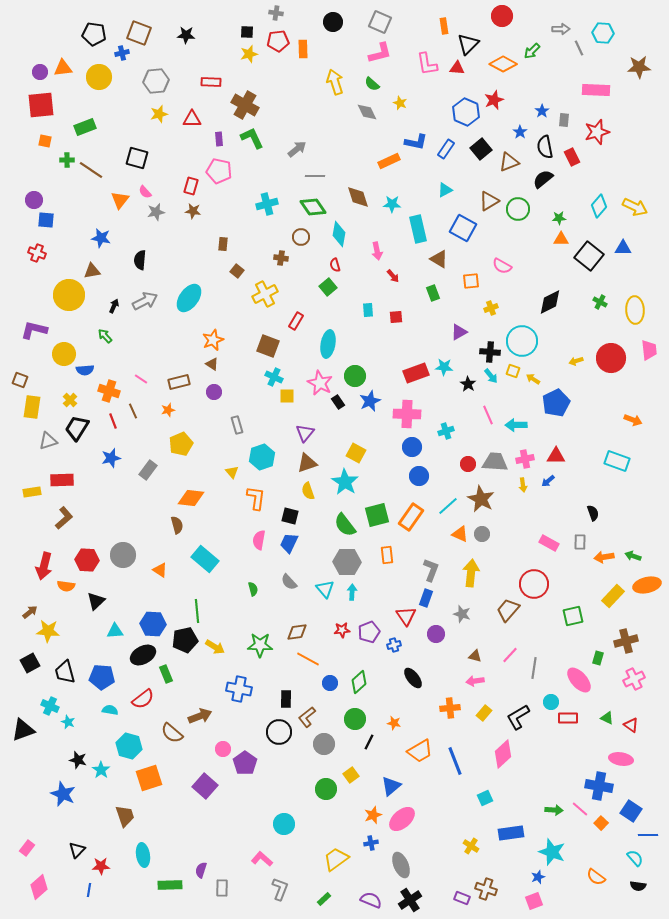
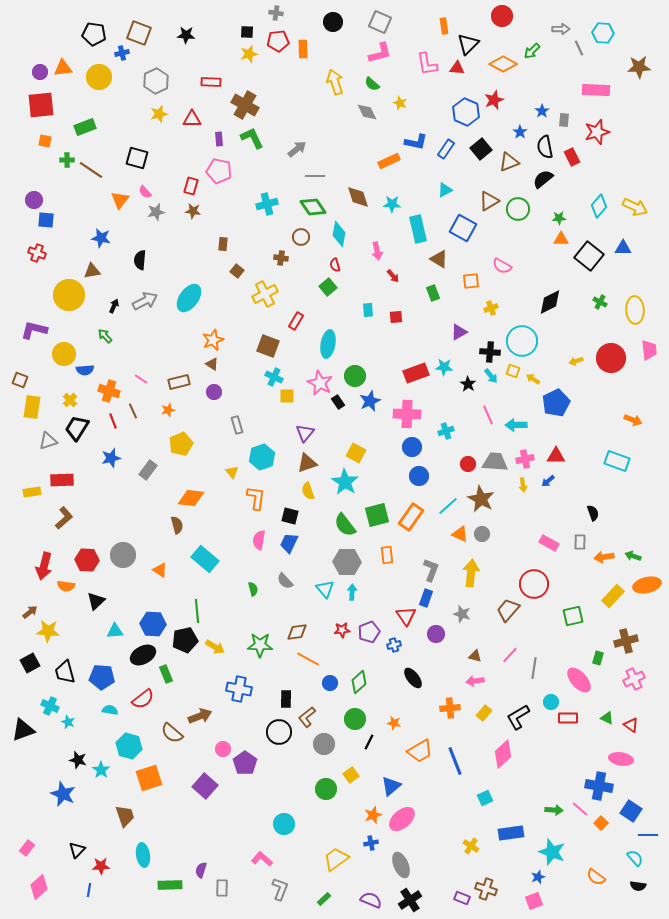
gray hexagon at (156, 81): rotated 20 degrees counterclockwise
gray semicircle at (289, 582): moved 4 px left, 1 px up
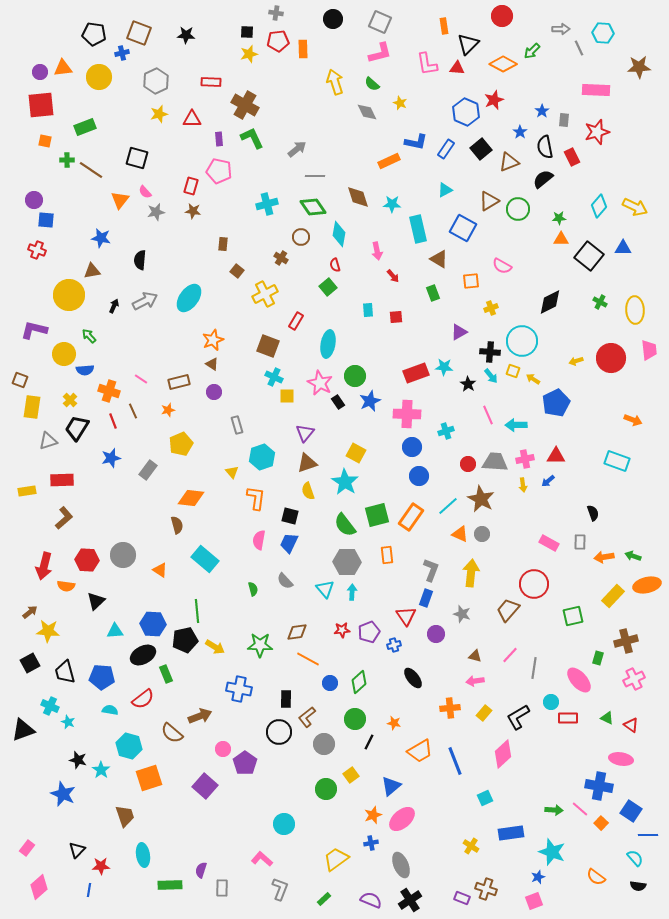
black circle at (333, 22): moved 3 px up
red cross at (37, 253): moved 3 px up
brown cross at (281, 258): rotated 24 degrees clockwise
green arrow at (105, 336): moved 16 px left
yellow rectangle at (32, 492): moved 5 px left, 1 px up
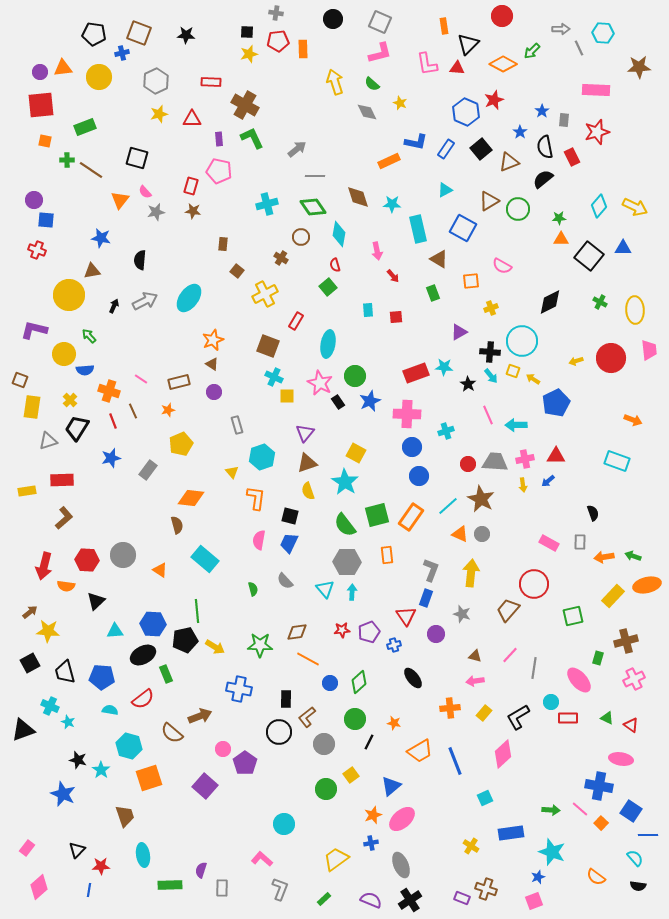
green arrow at (554, 810): moved 3 px left
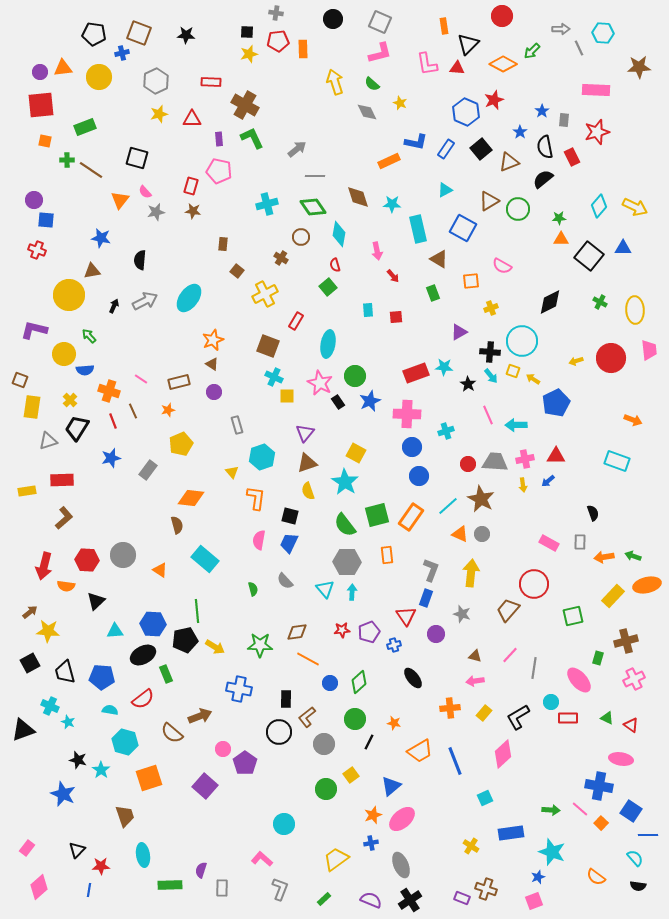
cyan hexagon at (129, 746): moved 4 px left, 4 px up
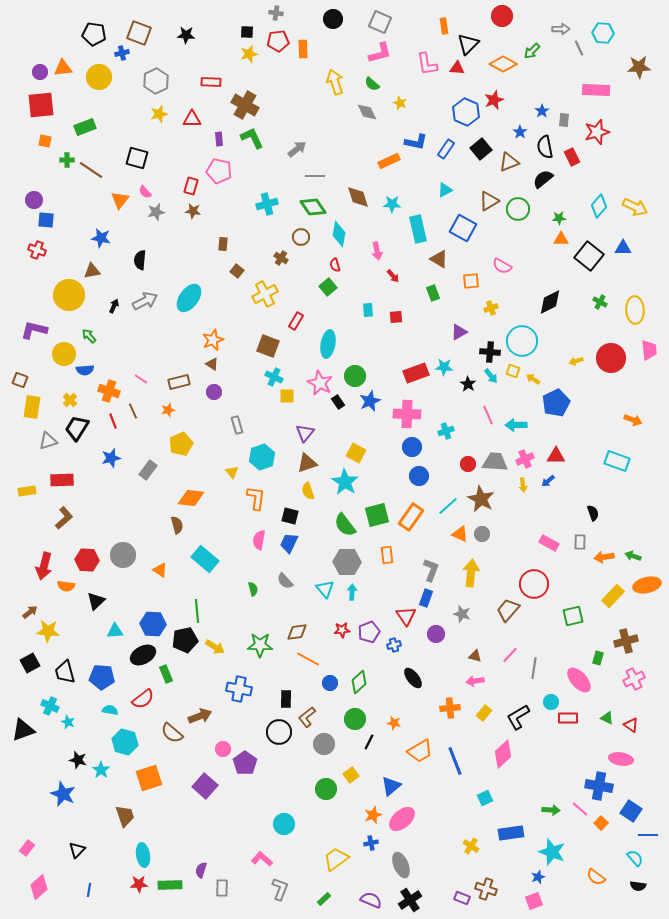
pink cross at (525, 459): rotated 12 degrees counterclockwise
red star at (101, 866): moved 38 px right, 18 px down
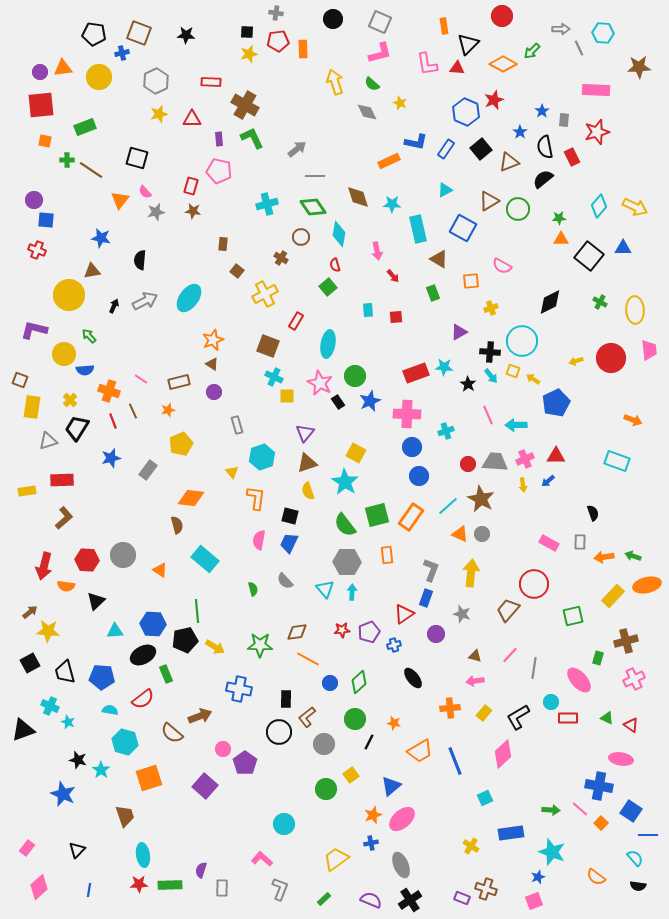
red triangle at (406, 616): moved 2 px left, 2 px up; rotated 30 degrees clockwise
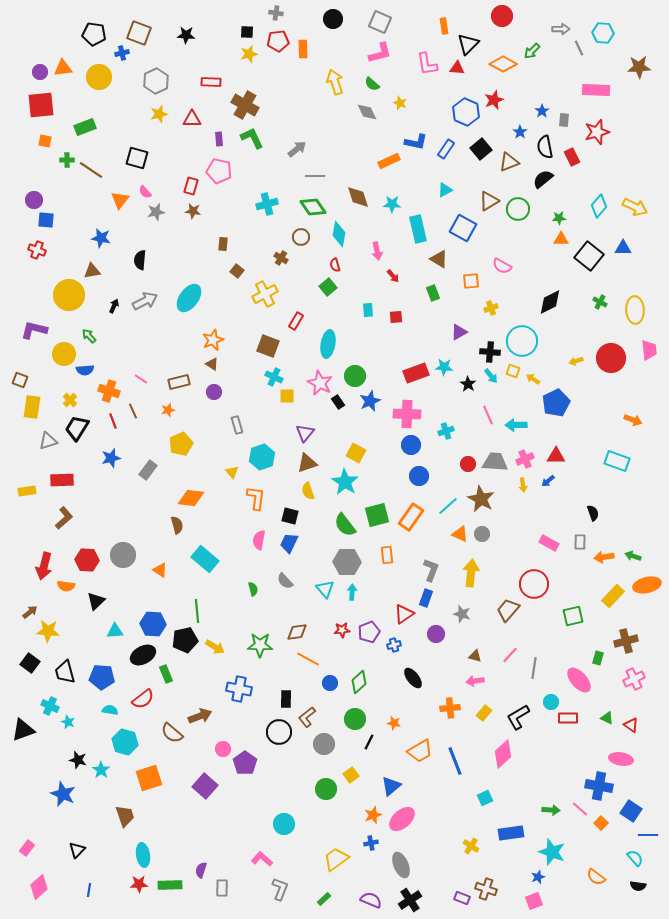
blue circle at (412, 447): moved 1 px left, 2 px up
black square at (30, 663): rotated 24 degrees counterclockwise
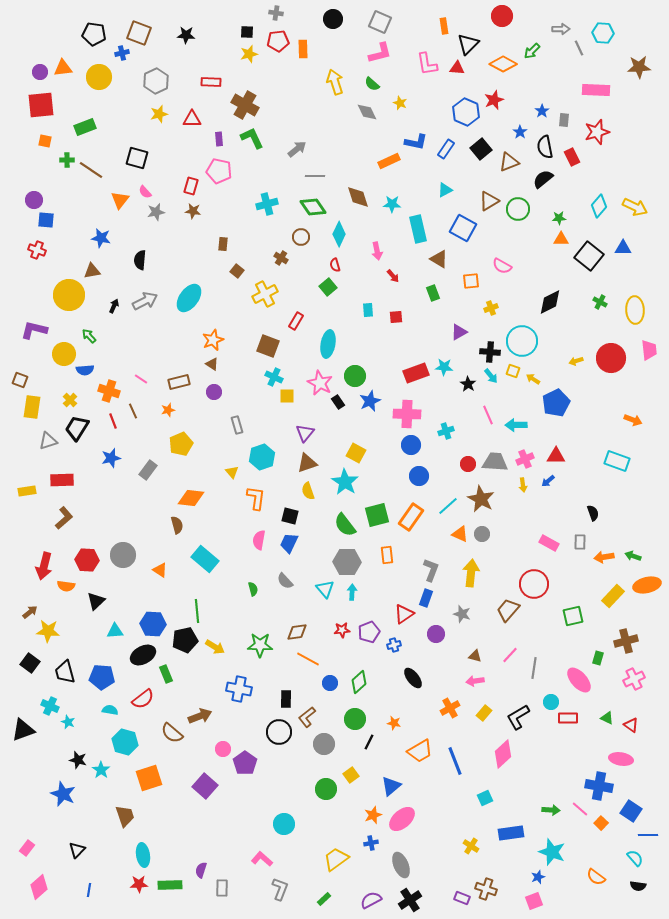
cyan diamond at (339, 234): rotated 15 degrees clockwise
orange cross at (450, 708): rotated 24 degrees counterclockwise
purple semicircle at (371, 900): rotated 50 degrees counterclockwise
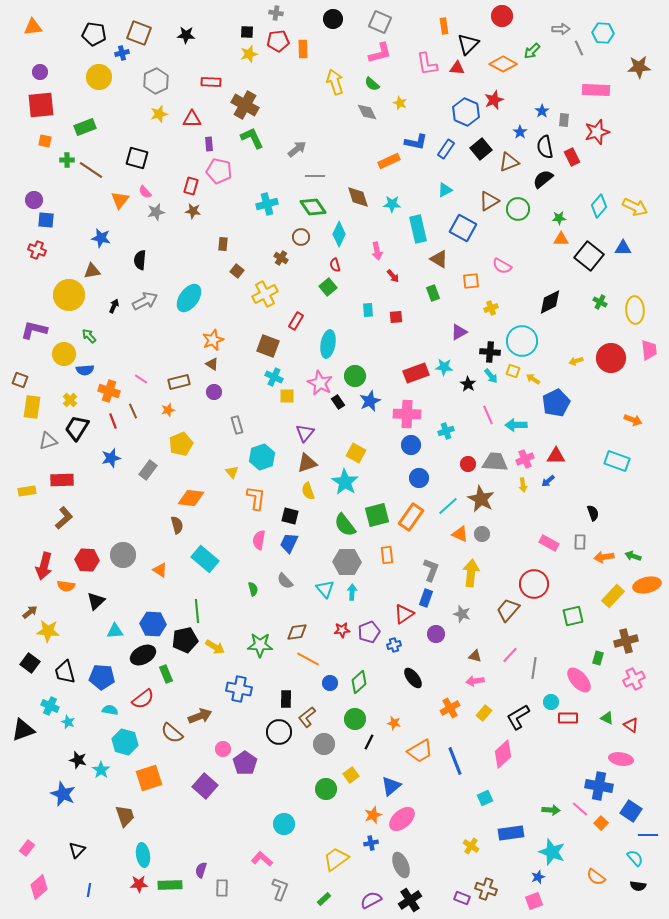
orange triangle at (63, 68): moved 30 px left, 41 px up
purple rectangle at (219, 139): moved 10 px left, 5 px down
blue circle at (419, 476): moved 2 px down
